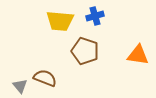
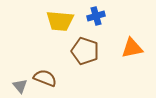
blue cross: moved 1 px right
orange triangle: moved 6 px left, 7 px up; rotated 20 degrees counterclockwise
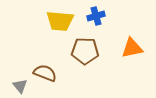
brown pentagon: rotated 16 degrees counterclockwise
brown semicircle: moved 5 px up
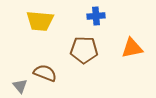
blue cross: rotated 12 degrees clockwise
yellow trapezoid: moved 20 px left
brown pentagon: moved 1 px left, 1 px up
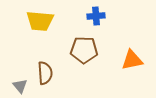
orange triangle: moved 12 px down
brown semicircle: rotated 65 degrees clockwise
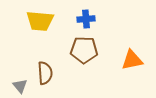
blue cross: moved 10 px left, 3 px down
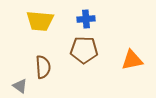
brown semicircle: moved 2 px left, 6 px up
gray triangle: rotated 14 degrees counterclockwise
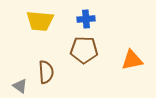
brown semicircle: moved 3 px right, 5 px down
